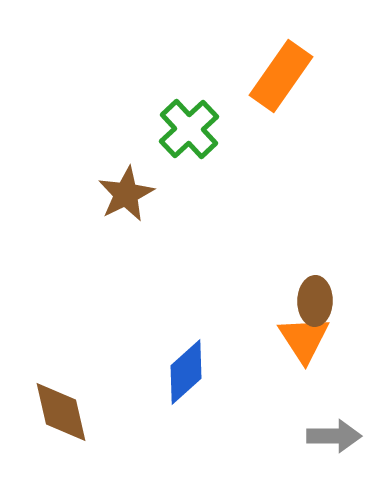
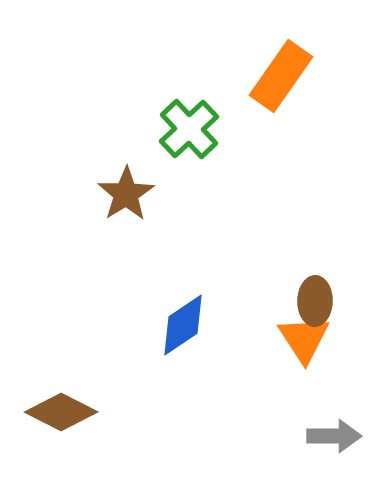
brown star: rotated 6 degrees counterclockwise
blue diamond: moved 3 px left, 47 px up; rotated 8 degrees clockwise
brown diamond: rotated 50 degrees counterclockwise
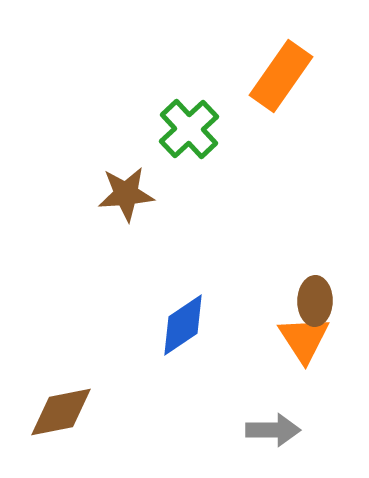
brown star: rotated 28 degrees clockwise
brown diamond: rotated 38 degrees counterclockwise
gray arrow: moved 61 px left, 6 px up
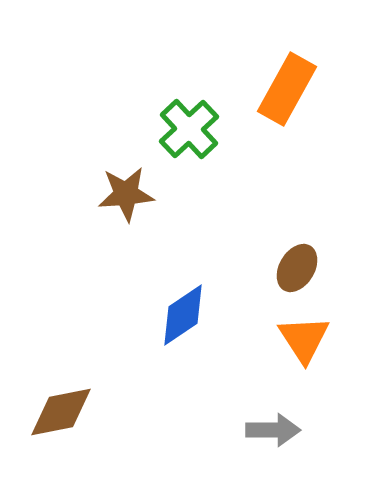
orange rectangle: moved 6 px right, 13 px down; rotated 6 degrees counterclockwise
brown ellipse: moved 18 px left, 33 px up; rotated 30 degrees clockwise
blue diamond: moved 10 px up
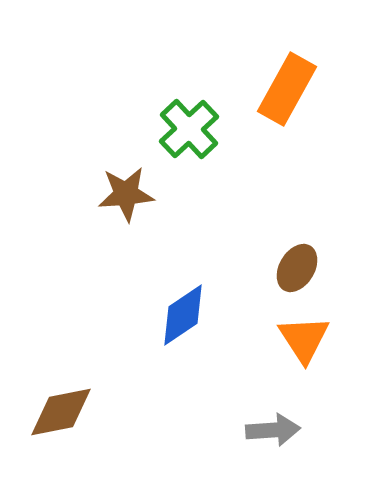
gray arrow: rotated 4 degrees counterclockwise
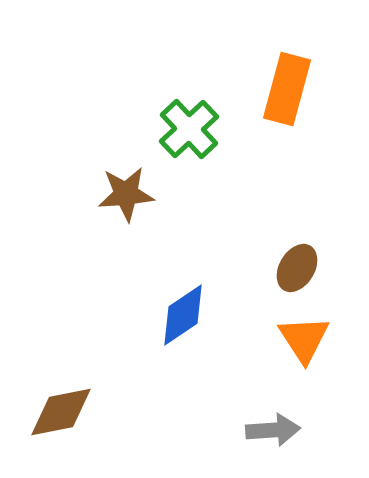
orange rectangle: rotated 14 degrees counterclockwise
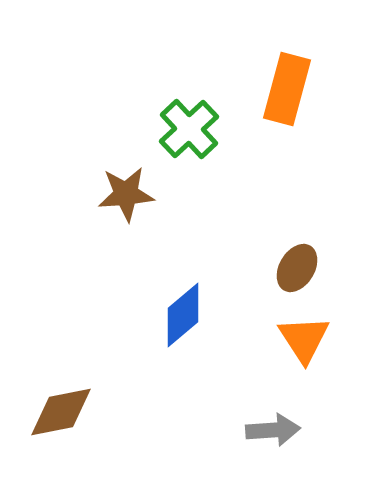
blue diamond: rotated 6 degrees counterclockwise
